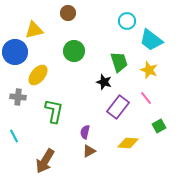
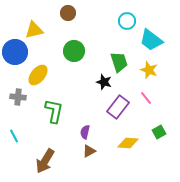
green square: moved 6 px down
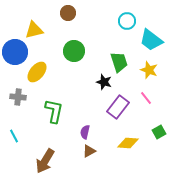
yellow ellipse: moved 1 px left, 3 px up
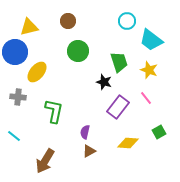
brown circle: moved 8 px down
yellow triangle: moved 5 px left, 3 px up
green circle: moved 4 px right
cyan line: rotated 24 degrees counterclockwise
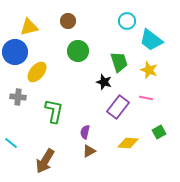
pink line: rotated 40 degrees counterclockwise
cyan line: moved 3 px left, 7 px down
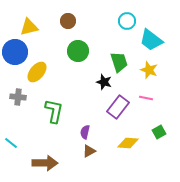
brown arrow: moved 2 px down; rotated 120 degrees counterclockwise
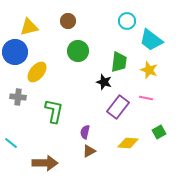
green trapezoid: rotated 25 degrees clockwise
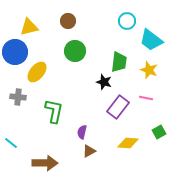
green circle: moved 3 px left
purple semicircle: moved 3 px left
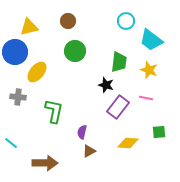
cyan circle: moved 1 px left
black star: moved 2 px right, 3 px down
green square: rotated 24 degrees clockwise
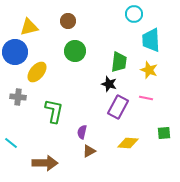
cyan circle: moved 8 px right, 7 px up
cyan trapezoid: rotated 50 degrees clockwise
black star: moved 3 px right, 1 px up
purple rectangle: rotated 10 degrees counterclockwise
green square: moved 5 px right, 1 px down
